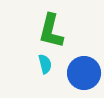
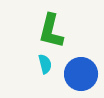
blue circle: moved 3 px left, 1 px down
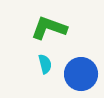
green L-shape: moved 2 px left, 3 px up; rotated 96 degrees clockwise
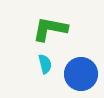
green L-shape: moved 1 px right, 1 px down; rotated 9 degrees counterclockwise
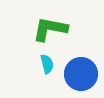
cyan semicircle: moved 2 px right
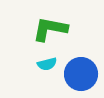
cyan semicircle: rotated 90 degrees clockwise
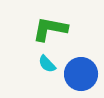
cyan semicircle: rotated 60 degrees clockwise
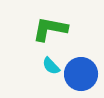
cyan semicircle: moved 4 px right, 2 px down
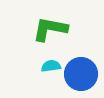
cyan semicircle: rotated 126 degrees clockwise
